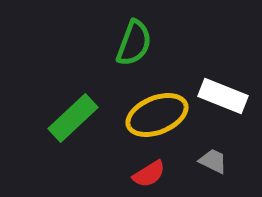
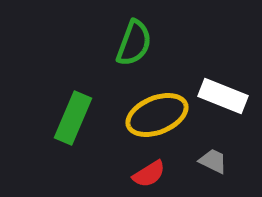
green rectangle: rotated 24 degrees counterclockwise
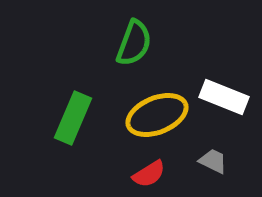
white rectangle: moved 1 px right, 1 px down
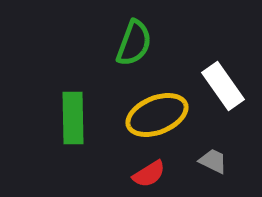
white rectangle: moved 1 px left, 11 px up; rotated 33 degrees clockwise
green rectangle: rotated 24 degrees counterclockwise
